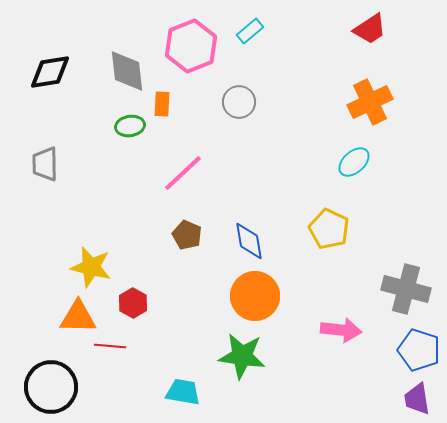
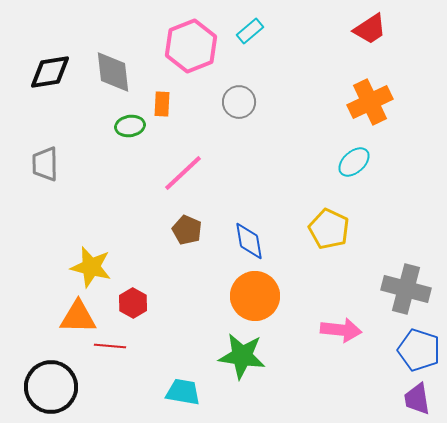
gray diamond: moved 14 px left, 1 px down
brown pentagon: moved 5 px up
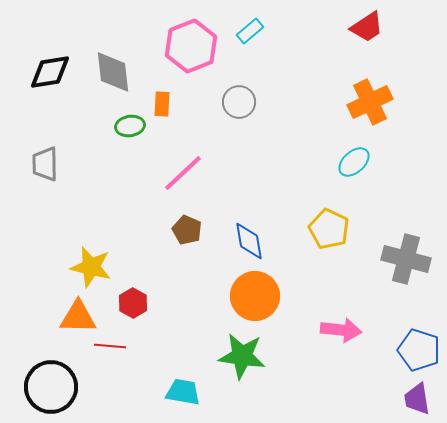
red trapezoid: moved 3 px left, 2 px up
gray cross: moved 30 px up
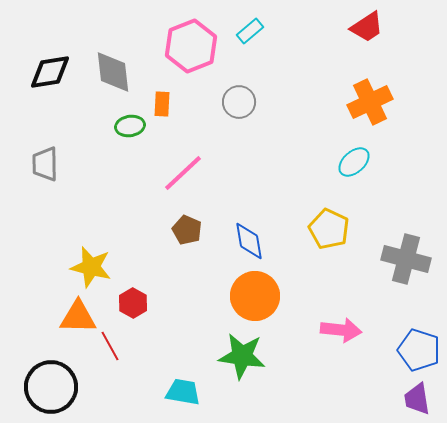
red line: rotated 56 degrees clockwise
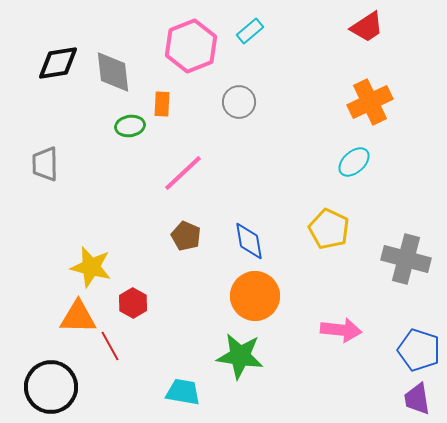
black diamond: moved 8 px right, 9 px up
brown pentagon: moved 1 px left, 6 px down
green star: moved 2 px left
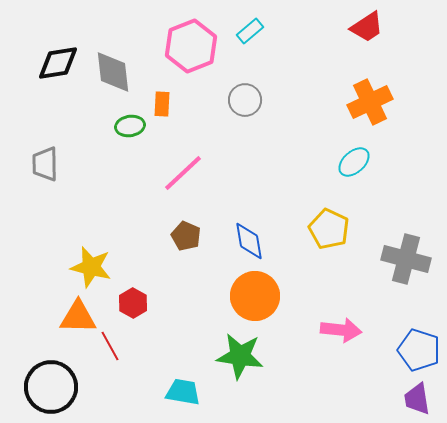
gray circle: moved 6 px right, 2 px up
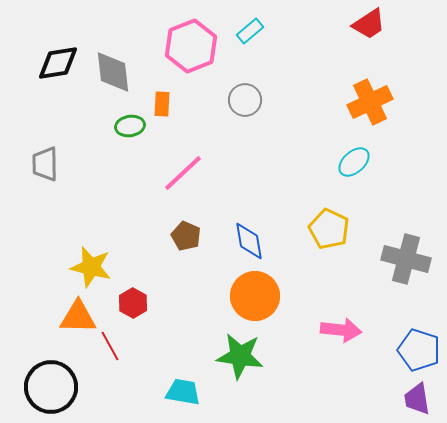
red trapezoid: moved 2 px right, 3 px up
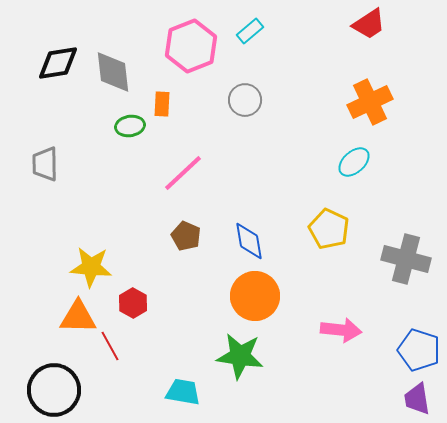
yellow star: rotated 9 degrees counterclockwise
black circle: moved 3 px right, 3 px down
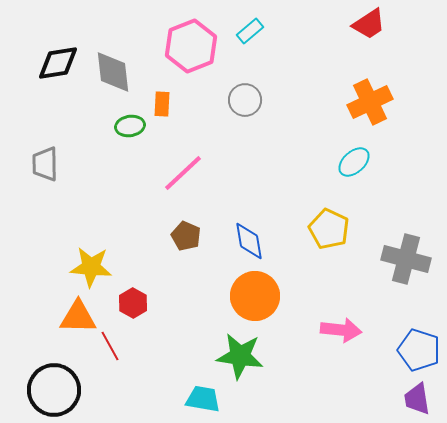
cyan trapezoid: moved 20 px right, 7 px down
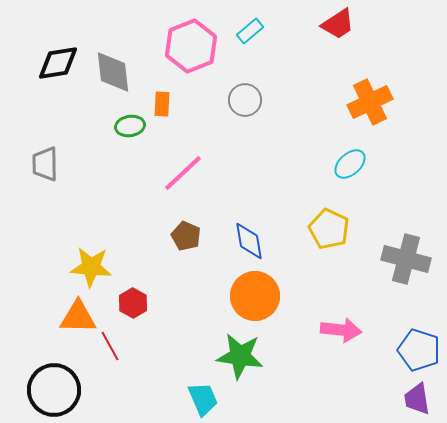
red trapezoid: moved 31 px left
cyan ellipse: moved 4 px left, 2 px down
cyan trapezoid: rotated 57 degrees clockwise
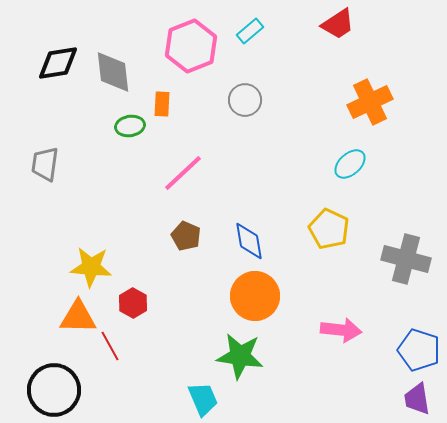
gray trapezoid: rotated 9 degrees clockwise
